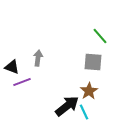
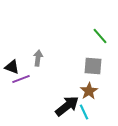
gray square: moved 4 px down
purple line: moved 1 px left, 3 px up
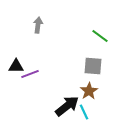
green line: rotated 12 degrees counterclockwise
gray arrow: moved 33 px up
black triangle: moved 4 px right, 1 px up; rotated 21 degrees counterclockwise
purple line: moved 9 px right, 5 px up
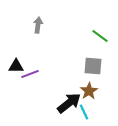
black arrow: moved 2 px right, 3 px up
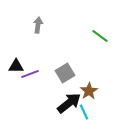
gray square: moved 28 px left, 7 px down; rotated 36 degrees counterclockwise
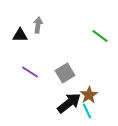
black triangle: moved 4 px right, 31 px up
purple line: moved 2 px up; rotated 54 degrees clockwise
brown star: moved 4 px down
cyan line: moved 3 px right, 1 px up
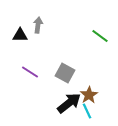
gray square: rotated 30 degrees counterclockwise
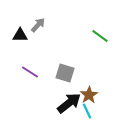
gray arrow: rotated 35 degrees clockwise
gray square: rotated 12 degrees counterclockwise
